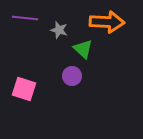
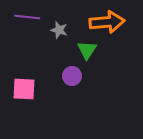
purple line: moved 2 px right, 1 px up
orange arrow: rotated 8 degrees counterclockwise
green triangle: moved 4 px right, 1 px down; rotated 20 degrees clockwise
pink square: rotated 15 degrees counterclockwise
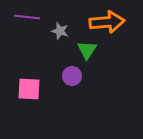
gray star: moved 1 px right, 1 px down
pink square: moved 5 px right
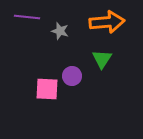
green triangle: moved 15 px right, 9 px down
pink square: moved 18 px right
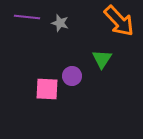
orange arrow: moved 12 px right, 1 px up; rotated 52 degrees clockwise
gray star: moved 8 px up
